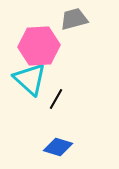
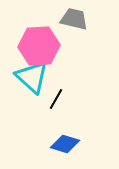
gray trapezoid: rotated 28 degrees clockwise
cyan triangle: moved 2 px right, 2 px up
blue diamond: moved 7 px right, 3 px up
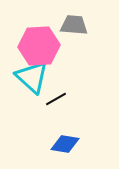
gray trapezoid: moved 6 px down; rotated 8 degrees counterclockwise
black line: rotated 30 degrees clockwise
blue diamond: rotated 8 degrees counterclockwise
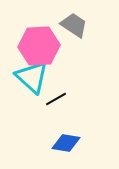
gray trapezoid: rotated 28 degrees clockwise
blue diamond: moved 1 px right, 1 px up
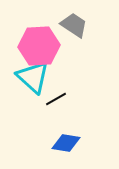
cyan triangle: moved 1 px right
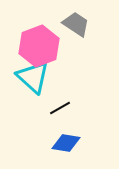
gray trapezoid: moved 2 px right, 1 px up
pink hexagon: rotated 18 degrees counterclockwise
black line: moved 4 px right, 9 px down
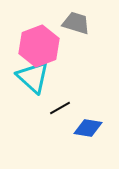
gray trapezoid: moved 1 px up; rotated 16 degrees counterclockwise
blue diamond: moved 22 px right, 15 px up
